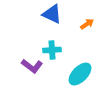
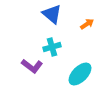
blue triangle: rotated 15 degrees clockwise
cyan cross: moved 3 px up; rotated 12 degrees counterclockwise
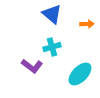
orange arrow: rotated 32 degrees clockwise
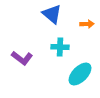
cyan cross: moved 8 px right; rotated 18 degrees clockwise
purple L-shape: moved 10 px left, 8 px up
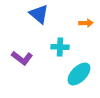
blue triangle: moved 13 px left
orange arrow: moved 1 px left, 1 px up
cyan ellipse: moved 1 px left
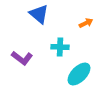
orange arrow: rotated 24 degrees counterclockwise
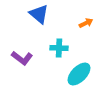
cyan cross: moved 1 px left, 1 px down
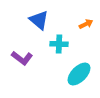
blue triangle: moved 6 px down
orange arrow: moved 1 px down
cyan cross: moved 4 px up
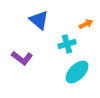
cyan cross: moved 8 px right; rotated 18 degrees counterclockwise
cyan ellipse: moved 2 px left, 2 px up
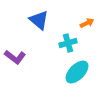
orange arrow: moved 1 px right, 1 px up
cyan cross: moved 1 px right, 1 px up
purple L-shape: moved 7 px left, 1 px up
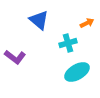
cyan ellipse: rotated 15 degrees clockwise
